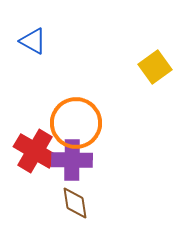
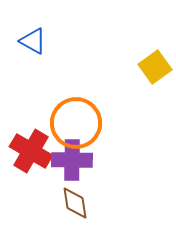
red cross: moved 4 px left
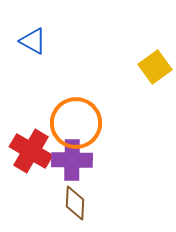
brown diamond: rotated 12 degrees clockwise
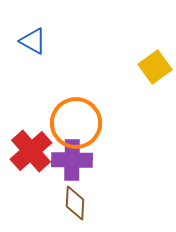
red cross: rotated 18 degrees clockwise
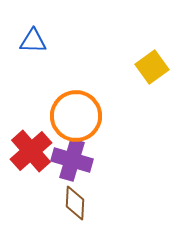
blue triangle: rotated 28 degrees counterclockwise
yellow square: moved 3 px left
orange circle: moved 7 px up
purple cross: rotated 15 degrees clockwise
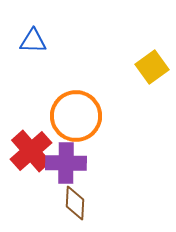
purple cross: moved 6 px left, 3 px down; rotated 15 degrees counterclockwise
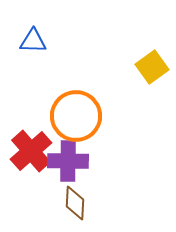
purple cross: moved 2 px right, 2 px up
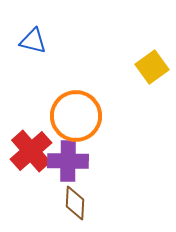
blue triangle: rotated 12 degrees clockwise
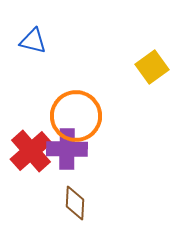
purple cross: moved 1 px left, 12 px up
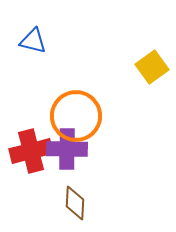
red cross: rotated 27 degrees clockwise
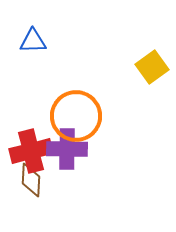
blue triangle: rotated 16 degrees counterclockwise
brown diamond: moved 44 px left, 23 px up
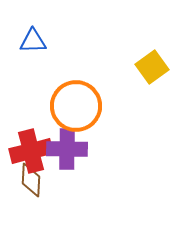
orange circle: moved 10 px up
